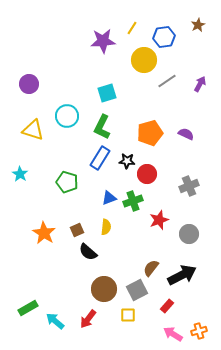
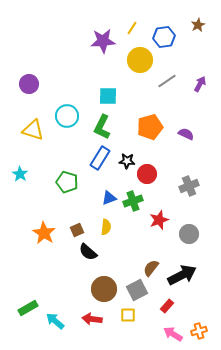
yellow circle: moved 4 px left
cyan square: moved 1 px right, 3 px down; rotated 18 degrees clockwise
orange pentagon: moved 6 px up
red arrow: moved 4 px right; rotated 60 degrees clockwise
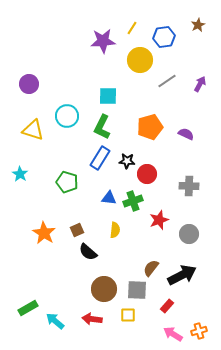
gray cross: rotated 24 degrees clockwise
blue triangle: rotated 28 degrees clockwise
yellow semicircle: moved 9 px right, 3 px down
gray square: rotated 30 degrees clockwise
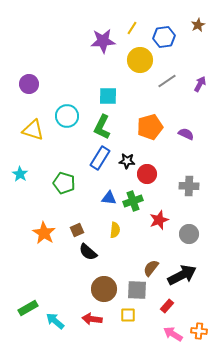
green pentagon: moved 3 px left, 1 px down
orange cross: rotated 21 degrees clockwise
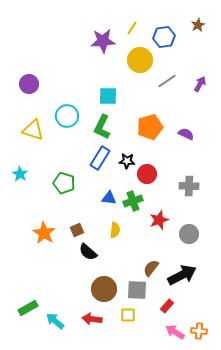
pink arrow: moved 2 px right, 2 px up
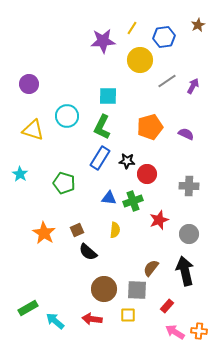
purple arrow: moved 7 px left, 2 px down
black arrow: moved 3 px right, 4 px up; rotated 76 degrees counterclockwise
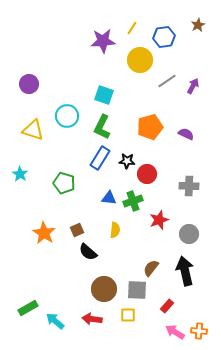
cyan square: moved 4 px left, 1 px up; rotated 18 degrees clockwise
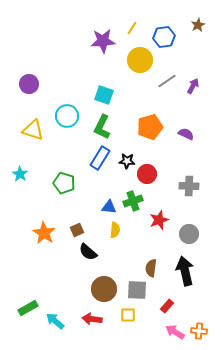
blue triangle: moved 9 px down
brown semicircle: rotated 30 degrees counterclockwise
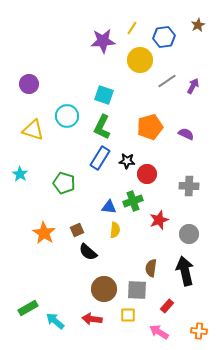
pink arrow: moved 16 px left
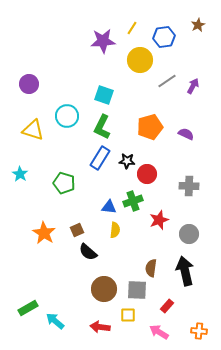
red arrow: moved 8 px right, 8 px down
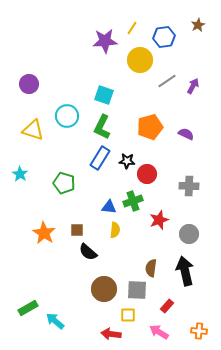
purple star: moved 2 px right
brown square: rotated 24 degrees clockwise
red arrow: moved 11 px right, 7 px down
